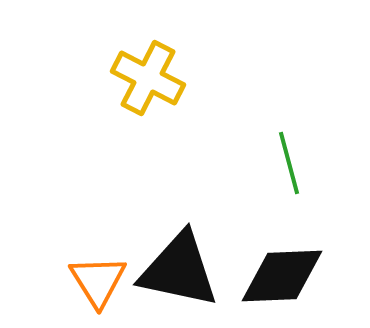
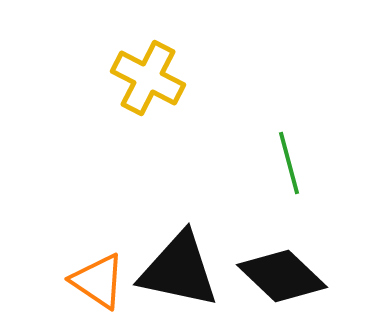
black diamond: rotated 46 degrees clockwise
orange triangle: rotated 24 degrees counterclockwise
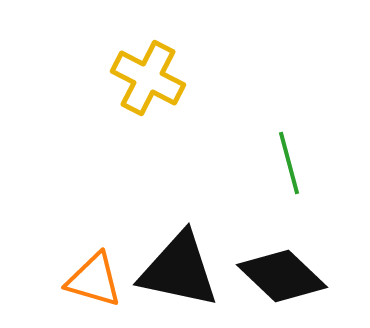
orange triangle: moved 4 px left, 1 px up; rotated 18 degrees counterclockwise
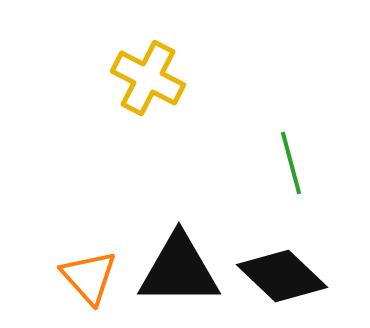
green line: moved 2 px right
black triangle: rotated 12 degrees counterclockwise
orange triangle: moved 5 px left, 3 px up; rotated 32 degrees clockwise
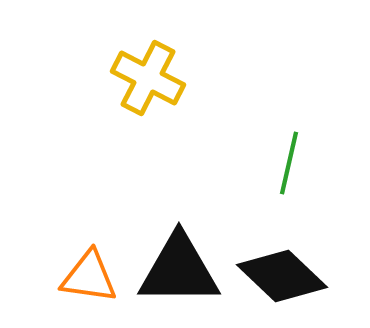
green line: moved 2 px left; rotated 28 degrees clockwise
orange triangle: rotated 40 degrees counterclockwise
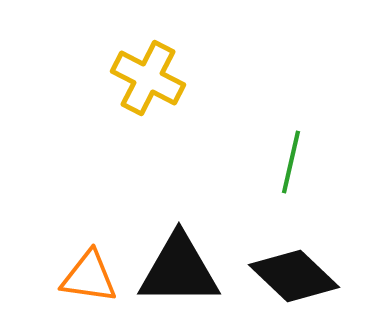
green line: moved 2 px right, 1 px up
black diamond: moved 12 px right
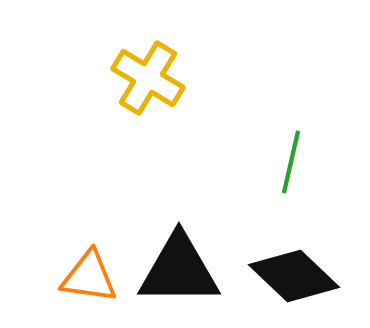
yellow cross: rotated 4 degrees clockwise
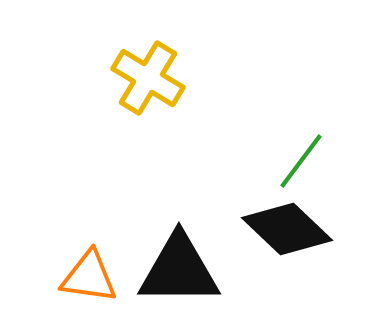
green line: moved 10 px right, 1 px up; rotated 24 degrees clockwise
black diamond: moved 7 px left, 47 px up
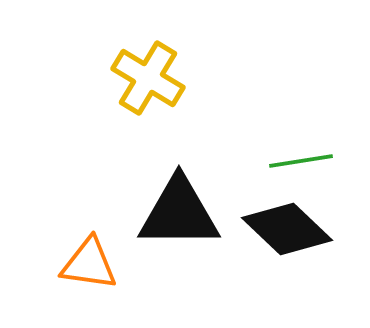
green line: rotated 44 degrees clockwise
black triangle: moved 57 px up
orange triangle: moved 13 px up
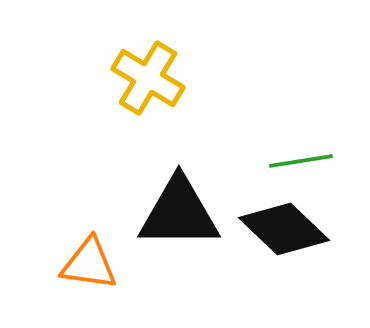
black diamond: moved 3 px left
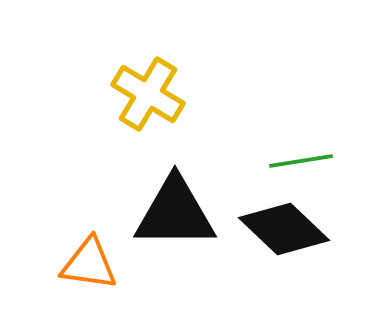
yellow cross: moved 16 px down
black triangle: moved 4 px left
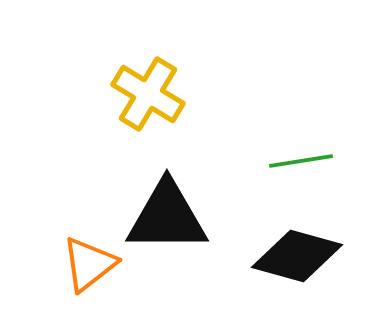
black triangle: moved 8 px left, 4 px down
black diamond: moved 13 px right, 27 px down; rotated 28 degrees counterclockwise
orange triangle: rotated 46 degrees counterclockwise
